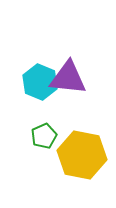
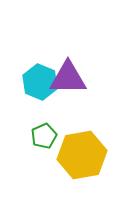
purple triangle: rotated 6 degrees counterclockwise
yellow hexagon: rotated 21 degrees counterclockwise
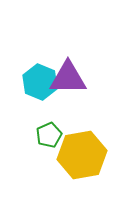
green pentagon: moved 5 px right, 1 px up
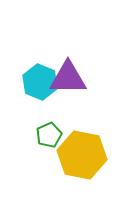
yellow hexagon: rotated 21 degrees clockwise
